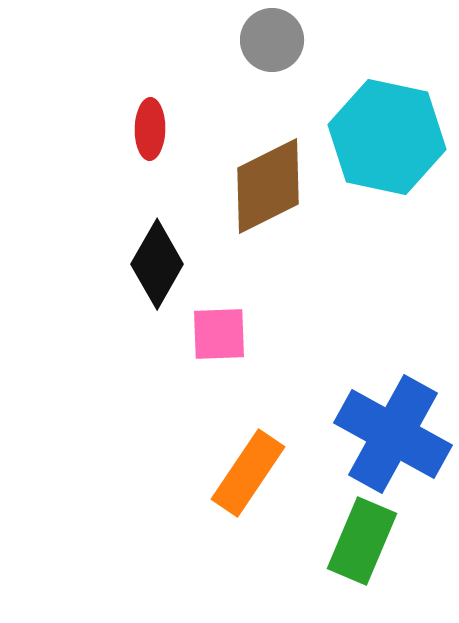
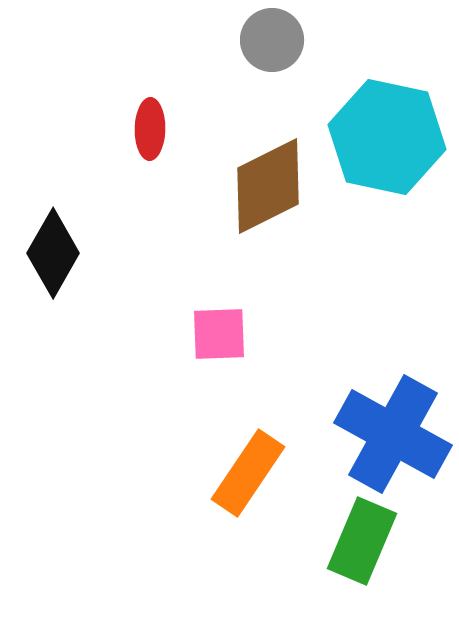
black diamond: moved 104 px left, 11 px up
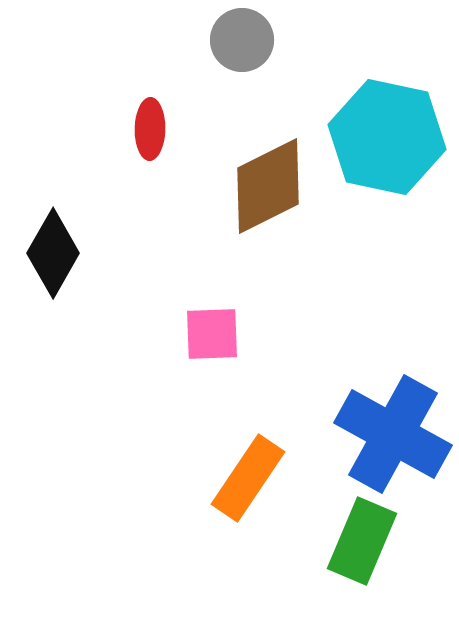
gray circle: moved 30 px left
pink square: moved 7 px left
orange rectangle: moved 5 px down
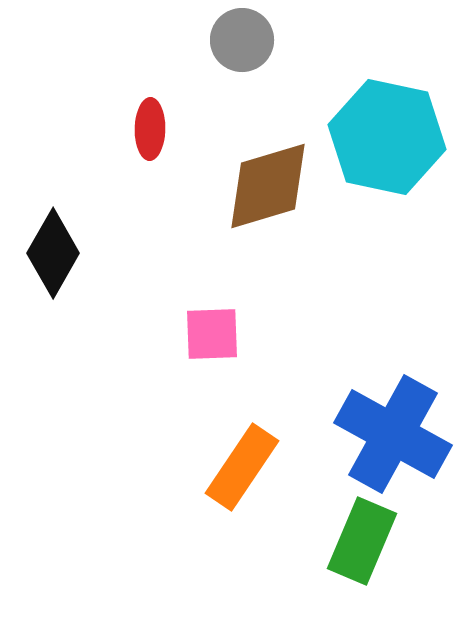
brown diamond: rotated 10 degrees clockwise
orange rectangle: moved 6 px left, 11 px up
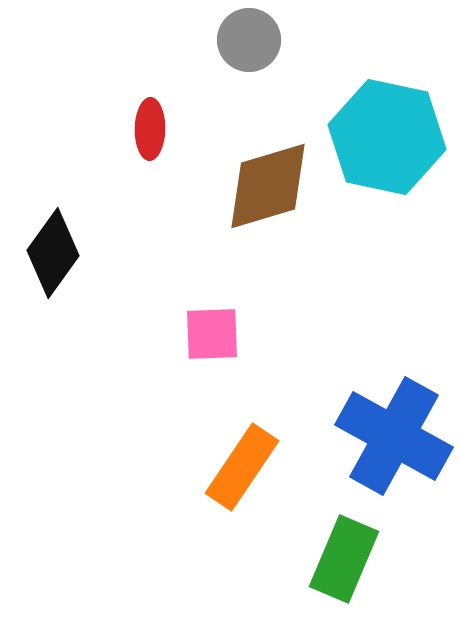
gray circle: moved 7 px right
black diamond: rotated 6 degrees clockwise
blue cross: moved 1 px right, 2 px down
green rectangle: moved 18 px left, 18 px down
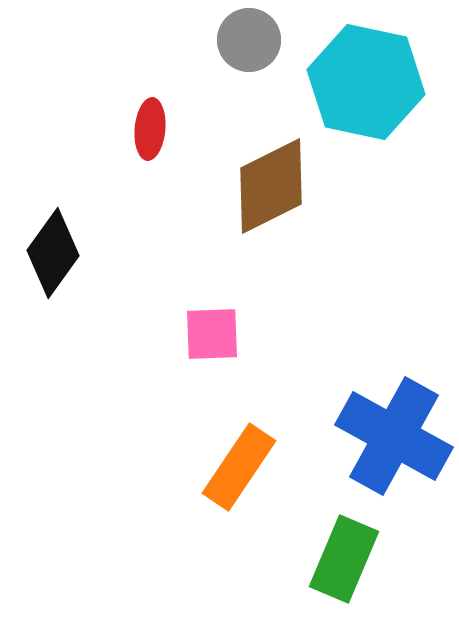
red ellipse: rotated 4 degrees clockwise
cyan hexagon: moved 21 px left, 55 px up
brown diamond: moved 3 px right; rotated 10 degrees counterclockwise
orange rectangle: moved 3 px left
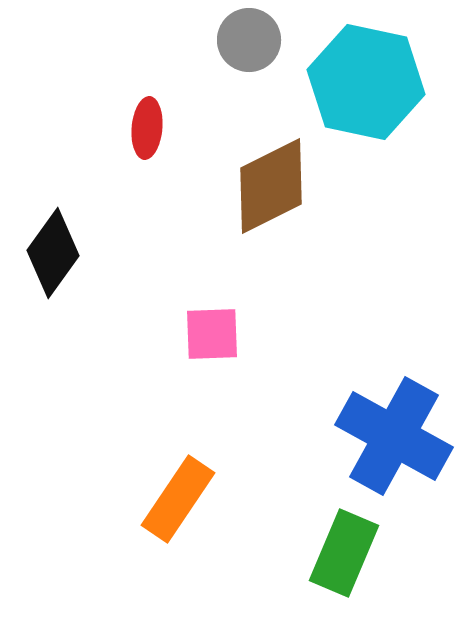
red ellipse: moved 3 px left, 1 px up
orange rectangle: moved 61 px left, 32 px down
green rectangle: moved 6 px up
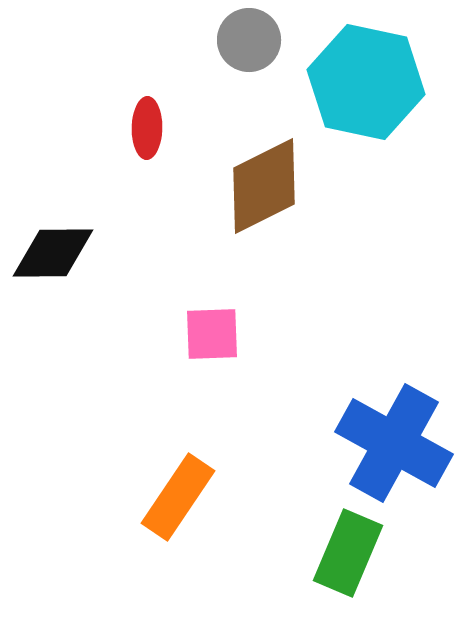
red ellipse: rotated 4 degrees counterclockwise
brown diamond: moved 7 px left
black diamond: rotated 54 degrees clockwise
blue cross: moved 7 px down
orange rectangle: moved 2 px up
green rectangle: moved 4 px right
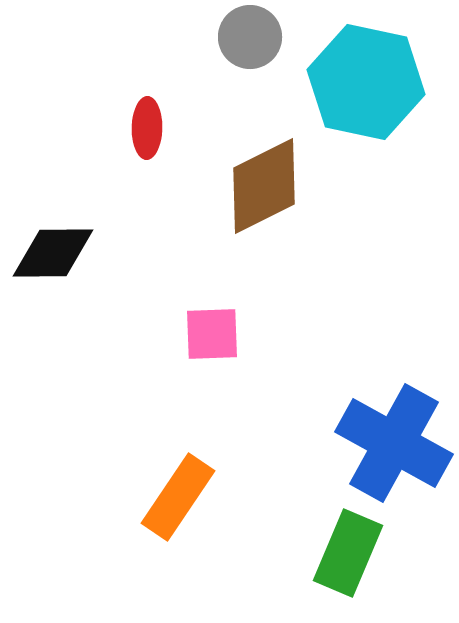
gray circle: moved 1 px right, 3 px up
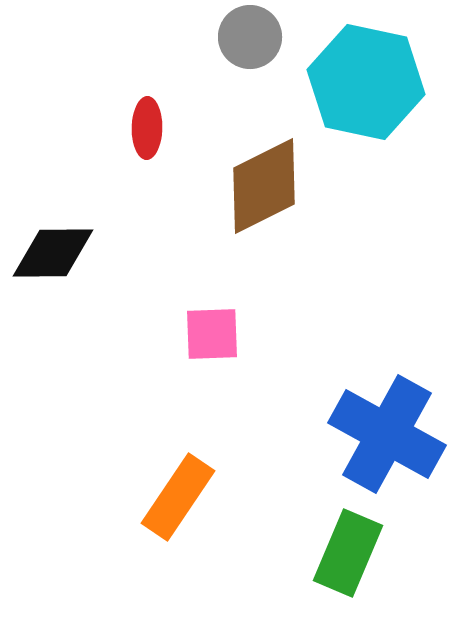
blue cross: moved 7 px left, 9 px up
